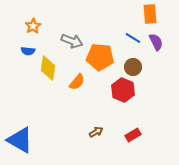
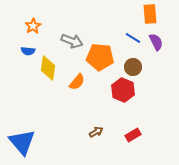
blue triangle: moved 2 px right, 2 px down; rotated 20 degrees clockwise
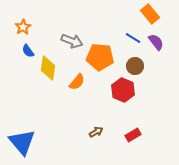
orange rectangle: rotated 36 degrees counterclockwise
orange star: moved 10 px left, 1 px down
purple semicircle: rotated 12 degrees counterclockwise
blue semicircle: rotated 48 degrees clockwise
brown circle: moved 2 px right, 1 px up
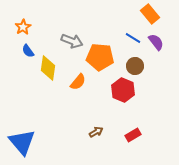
orange semicircle: moved 1 px right
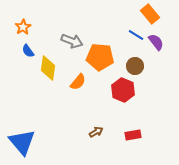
blue line: moved 3 px right, 3 px up
red rectangle: rotated 21 degrees clockwise
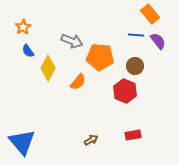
blue line: rotated 28 degrees counterclockwise
purple semicircle: moved 2 px right, 1 px up
yellow diamond: rotated 20 degrees clockwise
red hexagon: moved 2 px right, 1 px down
brown arrow: moved 5 px left, 8 px down
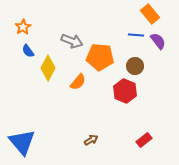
red rectangle: moved 11 px right, 5 px down; rotated 28 degrees counterclockwise
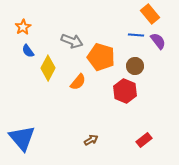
orange pentagon: moved 1 px right; rotated 12 degrees clockwise
blue triangle: moved 4 px up
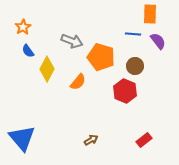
orange rectangle: rotated 42 degrees clockwise
blue line: moved 3 px left, 1 px up
yellow diamond: moved 1 px left, 1 px down
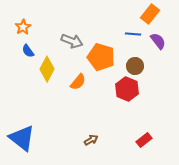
orange rectangle: rotated 36 degrees clockwise
red hexagon: moved 2 px right, 2 px up
blue triangle: rotated 12 degrees counterclockwise
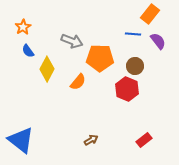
orange pentagon: moved 1 px left, 1 px down; rotated 16 degrees counterclockwise
blue triangle: moved 1 px left, 2 px down
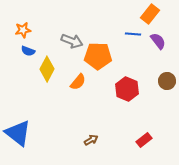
orange star: moved 3 px down; rotated 21 degrees clockwise
blue semicircle: rotated 32 degrees counterclockwise
orange pentagon: moved 2 px left, 2 px up
brown circle: moved 32 px right, 15 px down
blue triangle: moved 3 px left, 7 px up
